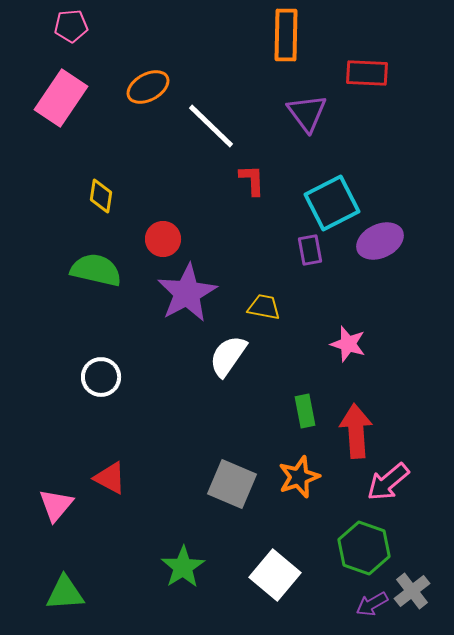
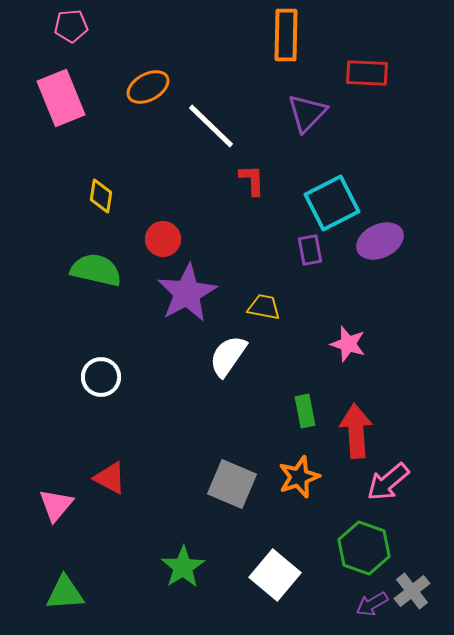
pink rectangle: rotated 56 degrees counterclockwise
purple triangle: rotated 21 degrees clockwise
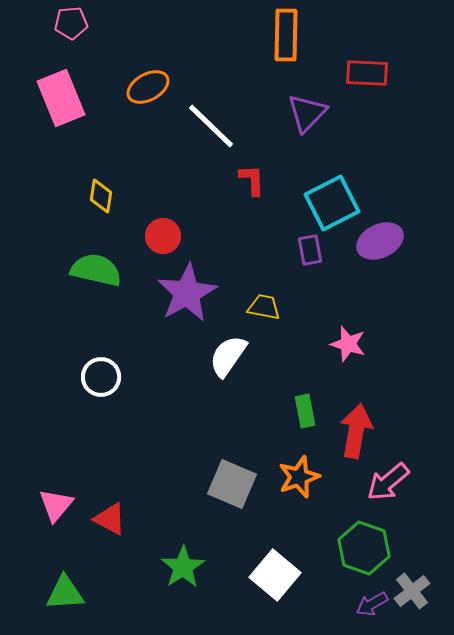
pink pentagon: moved 3 px up
red circle: moved 3 px up
red arrow: rotated 14 degrees clockwise
red triangle: moved 41 px down
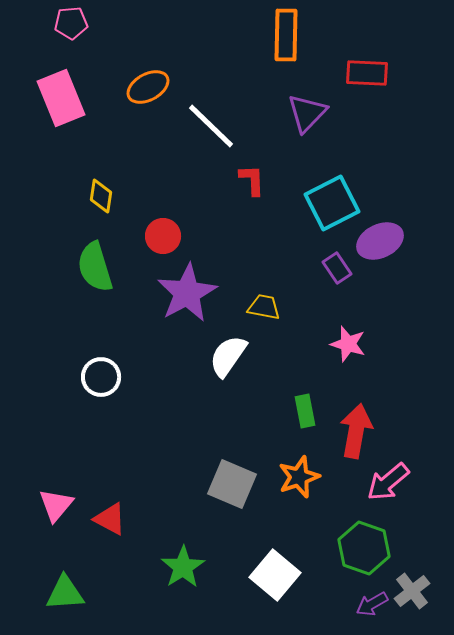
purple rectangle: moved 27 px right, 18 px down; rotated 24 degrees counterclockwise
green semicircle: moved 1 px left, 3 px up; rotated 120 degrees counterclockwise
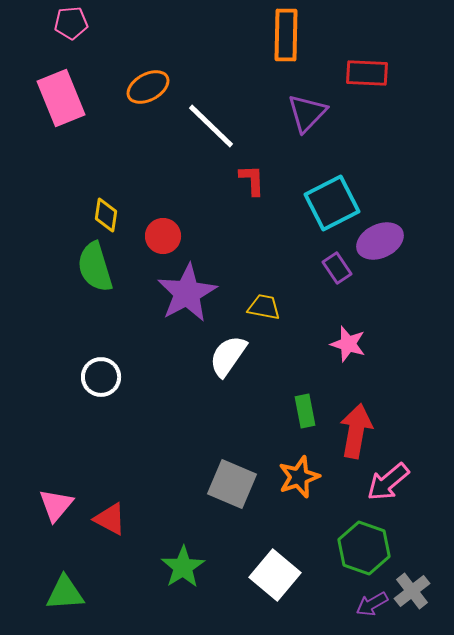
yellow diamond: moved 5 px right, 19 px down
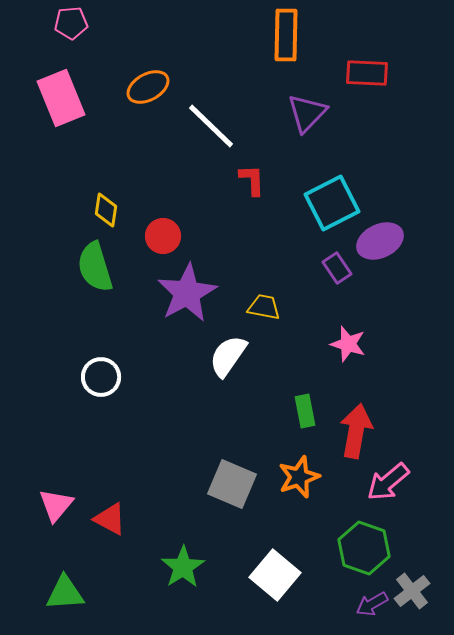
yellow diamond: moved 5 px up
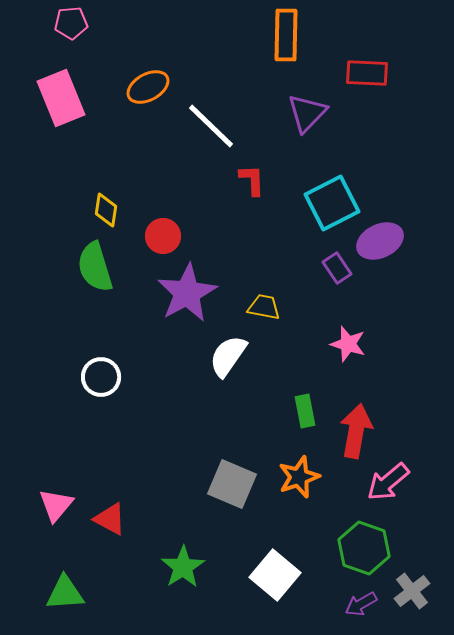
purple arrow: moved 11 px left
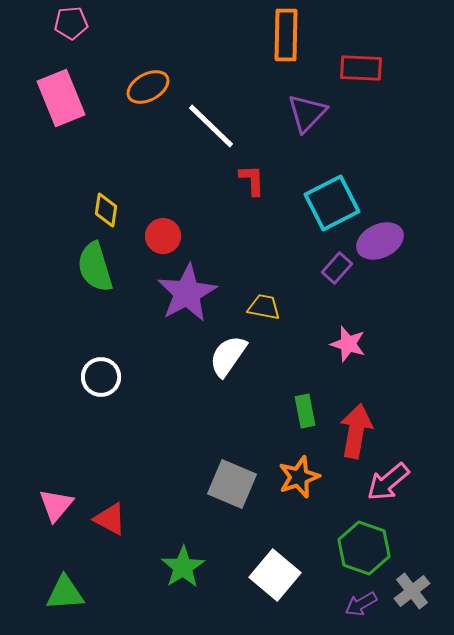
red rectangle: moved 6 px left, 5 px up
purple rectangle: rotated 76 degrees clockwise
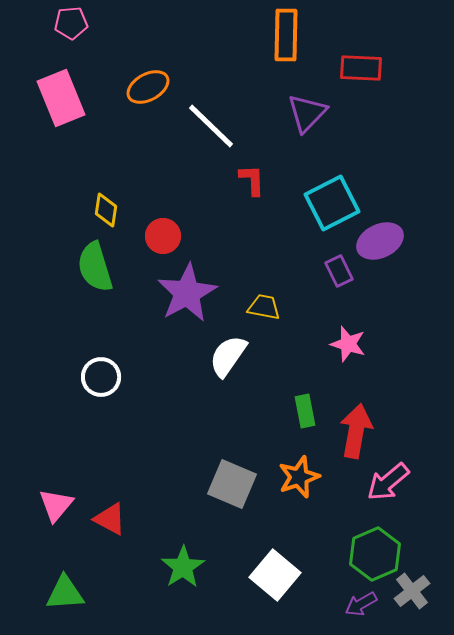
purple rectangle: moved 2 px right, 3 px down; rotated 68 degrees counterclockwise
green hexagon: moved 11 px right, 6 px down; rotated 18 degrees clockwise
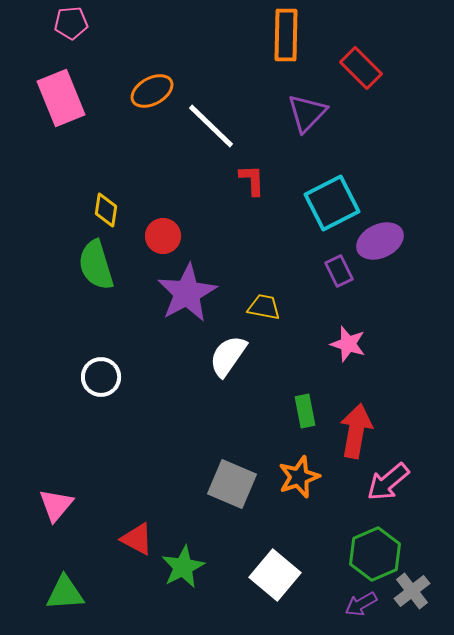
red rectangle: rotated 42 degrees clockwise
orange ellipse: moved 4 px right, 4 px down
green semicircle: moved 1 px right, 2 px up
red triangle: moved 27 px right, 20 px down
green star: rotated 6 degrees clockwise
